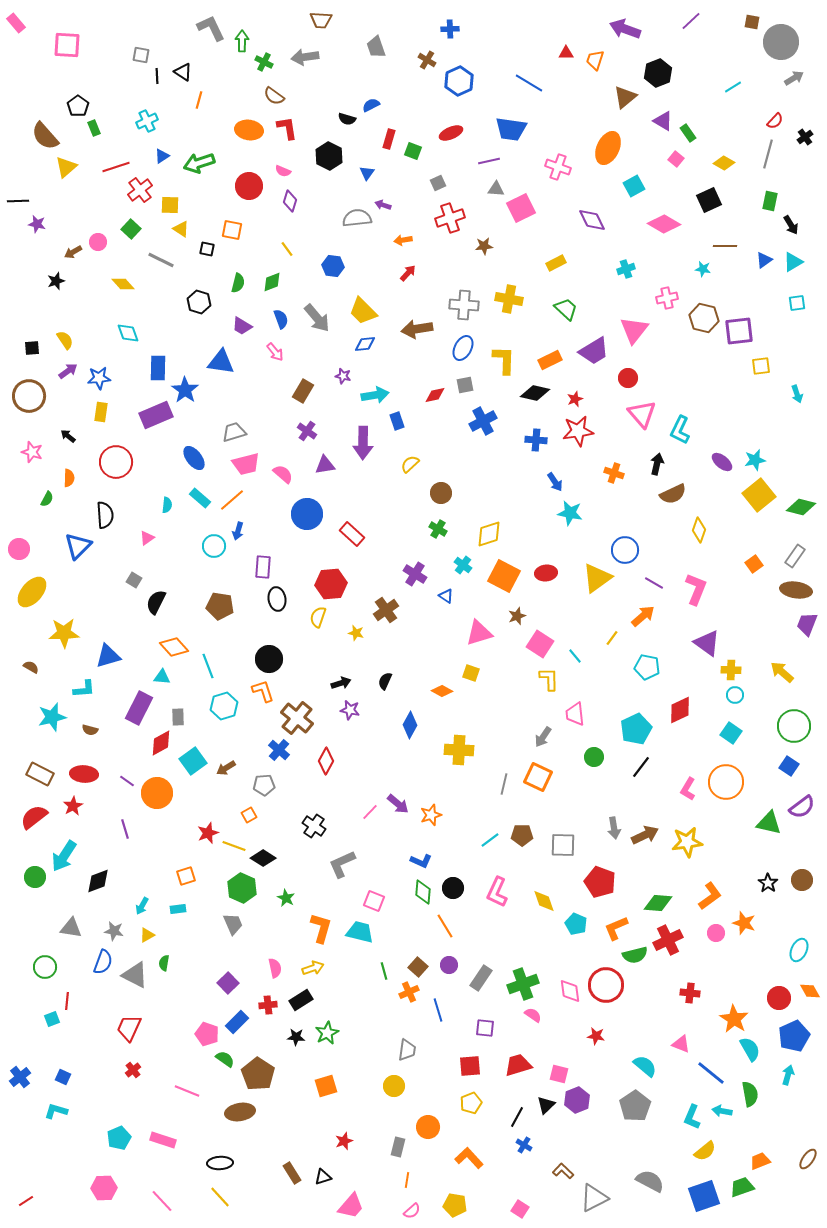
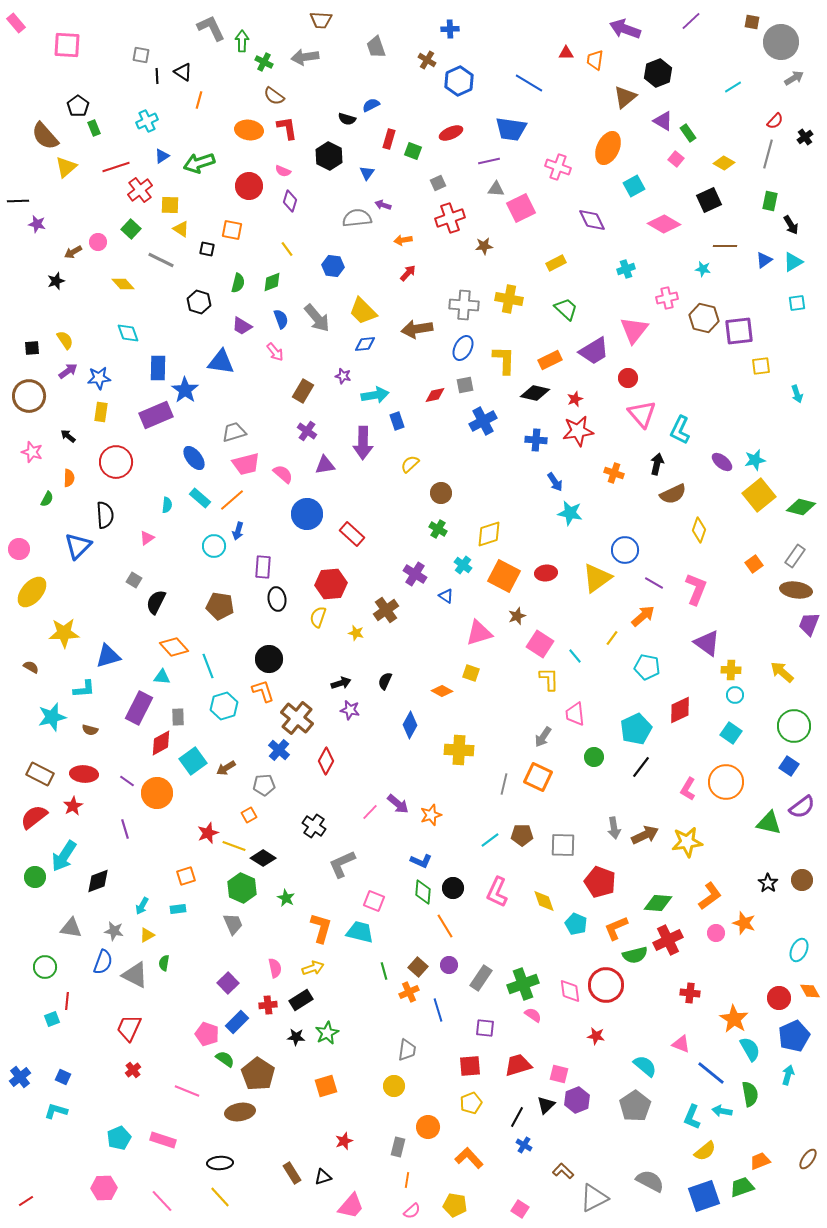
orange trapezoid at (595, 60): rotated 10 degrees counterclockwise
purple trapezoid at (807, 624): moved 2 px right
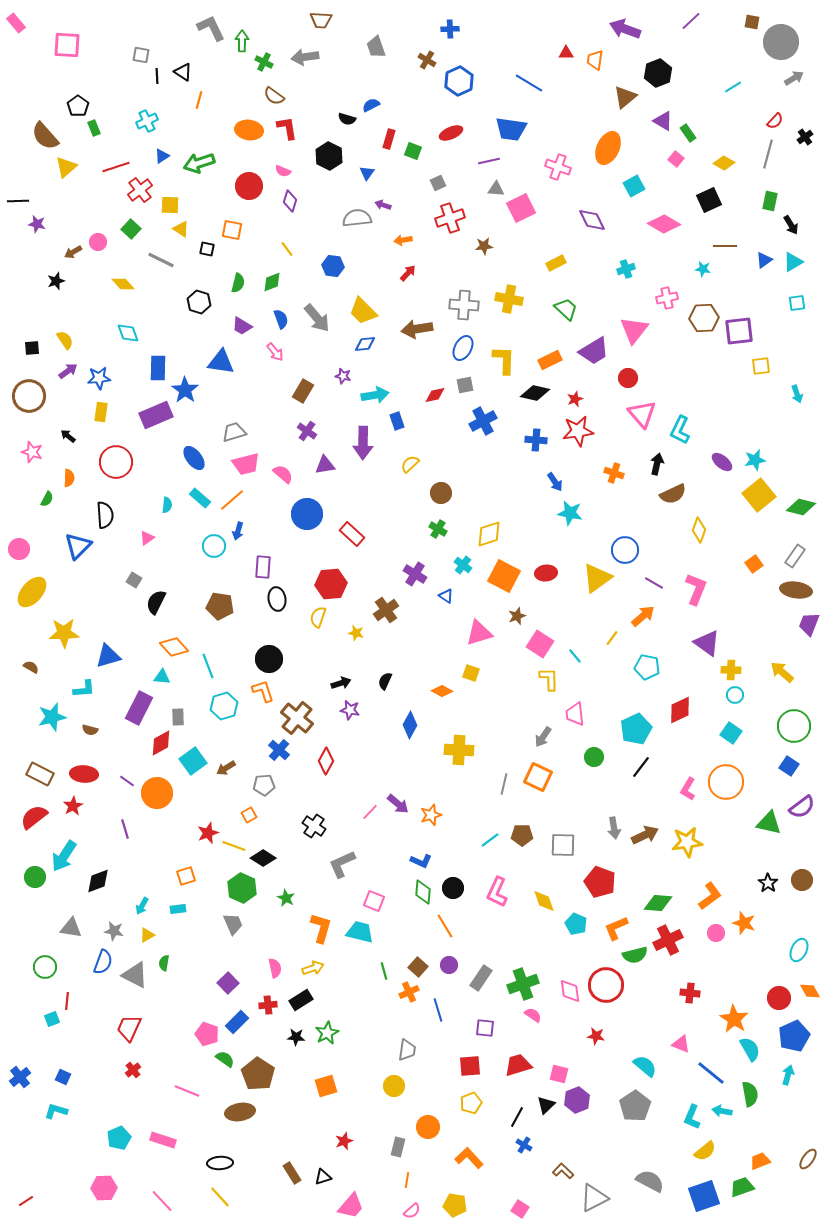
brown hexagon at (704, 318): rotated 16 degrees counterclockwise
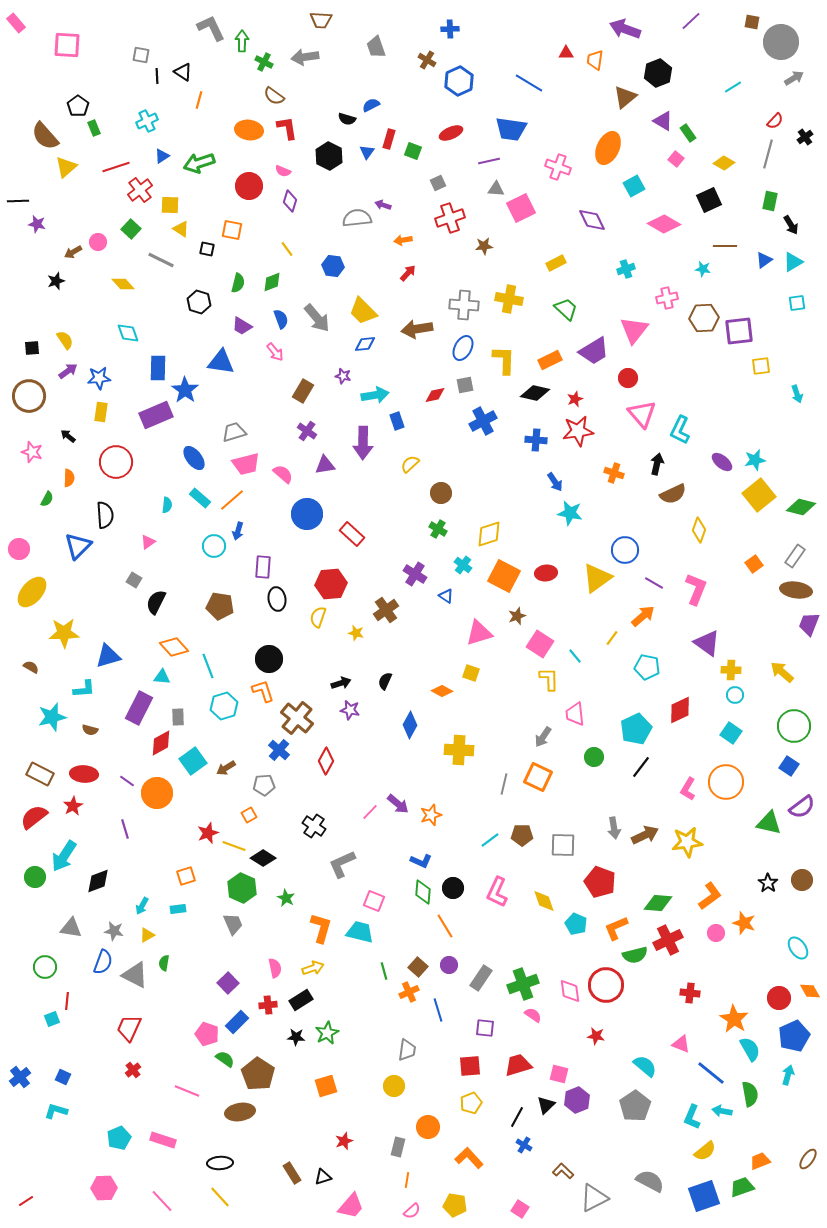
blue triangle at (367, 173): moved 21 px up
pink triangle at (147, 538): moved 1 px right, 4 px down
cyan ellipse at (799, 950): moved 1 px left, 2 px up; rotated 60 degrees counterclockwise
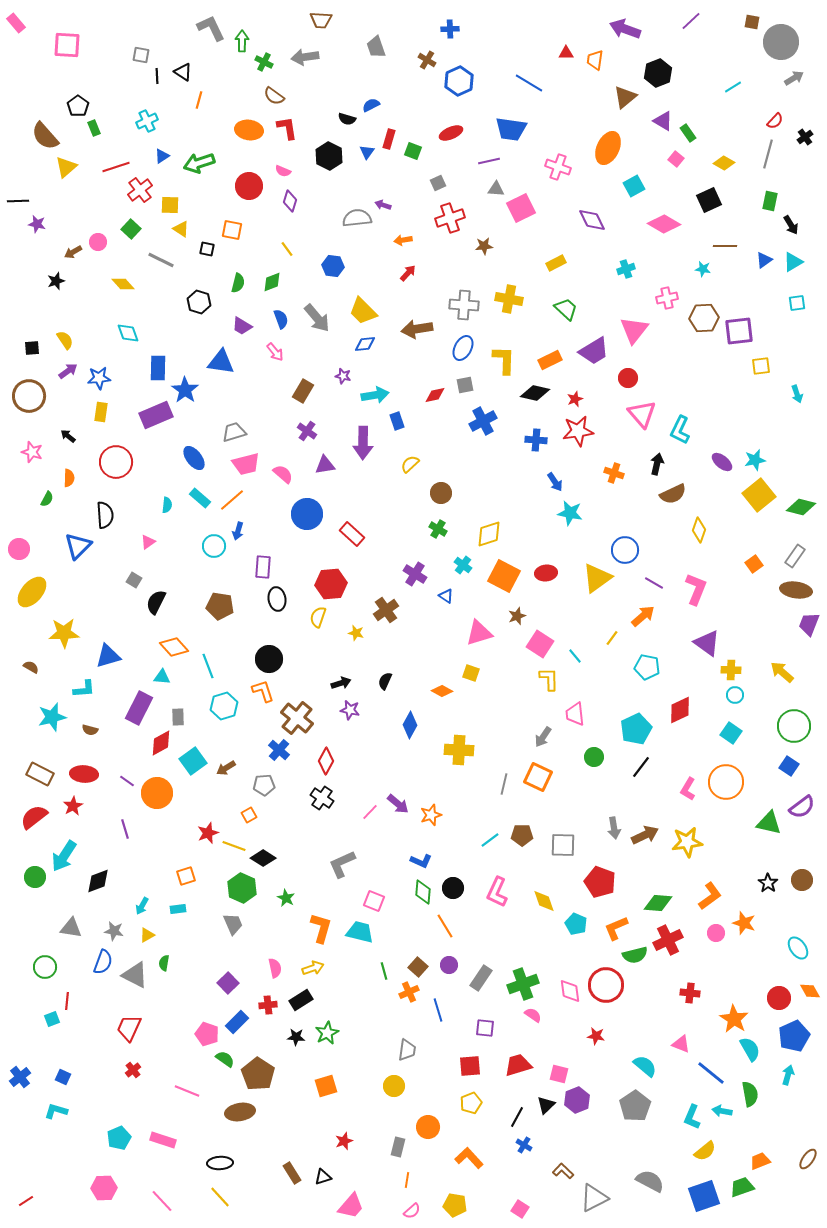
black cross at (314, 826): moved 8 px right, 28 px up
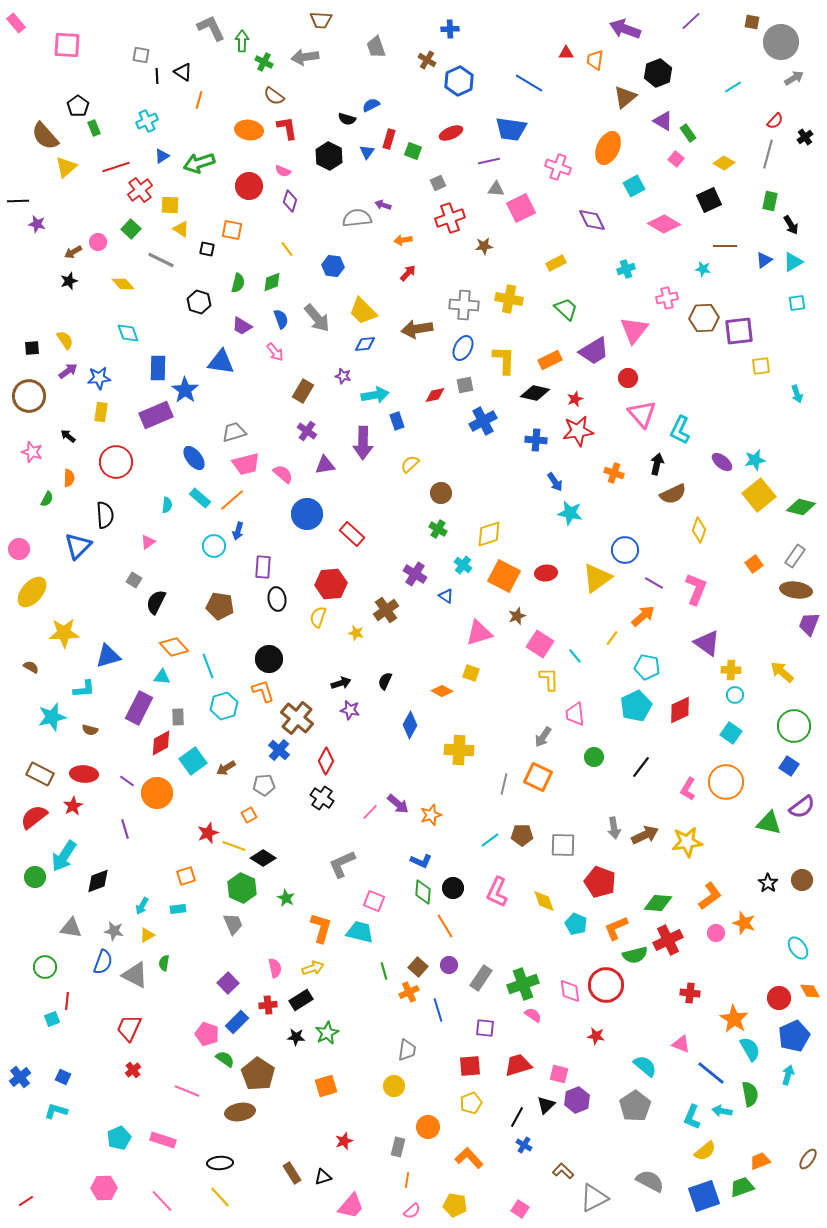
black star at (56, 281): moved 13 px right
cyan pentagon at (636, 729): moved 23 px up
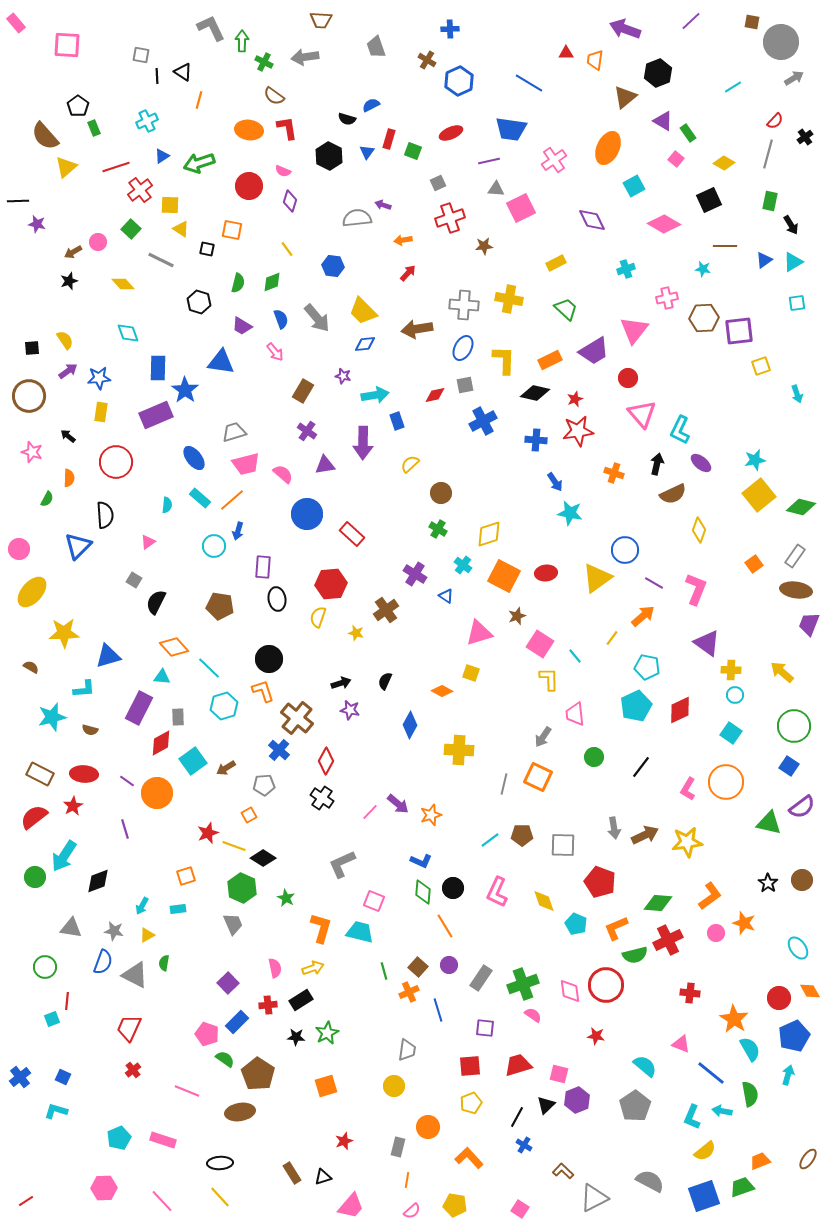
pink cross at (558, 167): moved 4 px left, 7 px up; rotated 35 degrees clockwise
yellow square at (761, 366): rotated 12 degrees counterclockwise
purple ellipse at (722, 462): moved 21 px left, 1 px down
cyan line at (208, 666): moved 1 px right, 2 px down; rotated 25 degrees counterclockwise
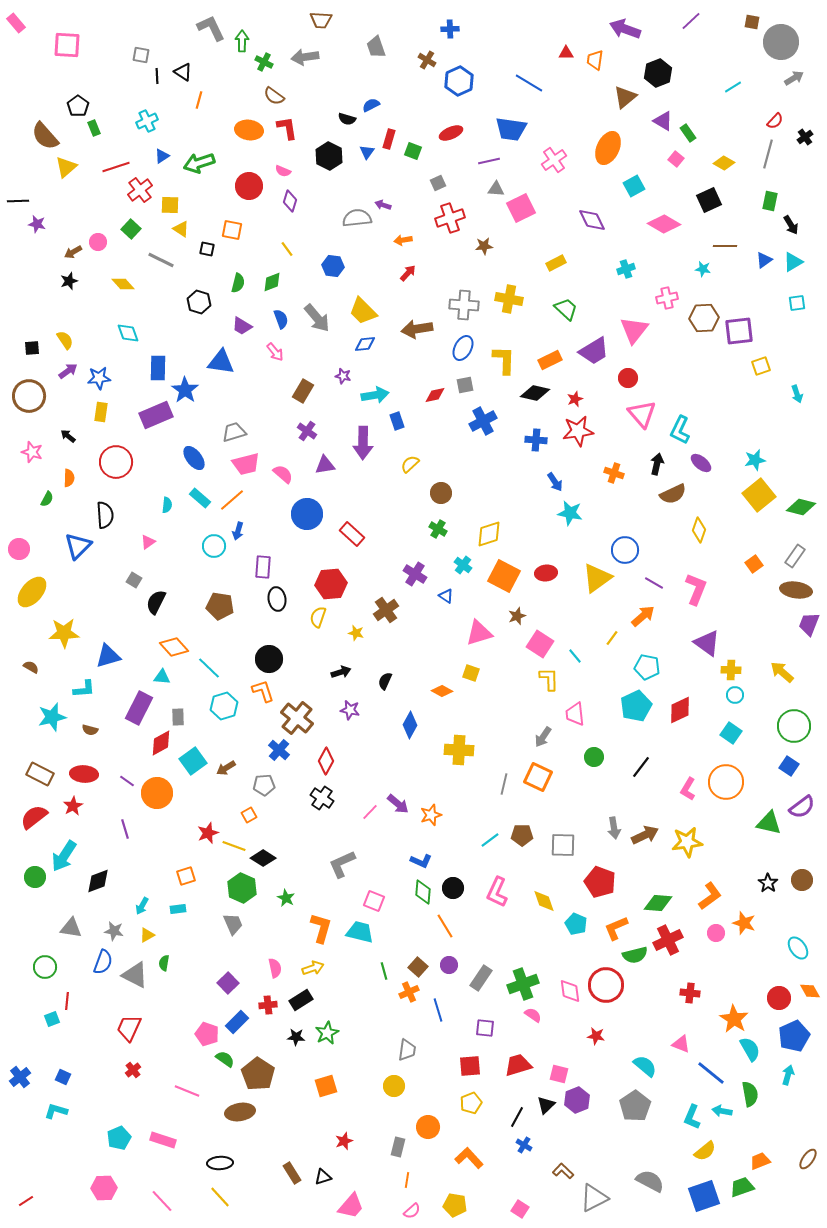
black arrow at (341, 683): moved 11 px up
